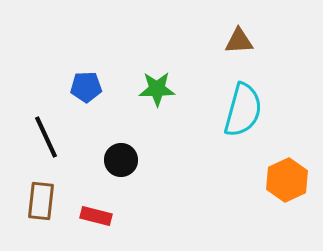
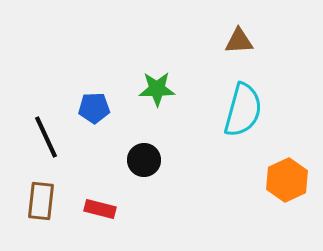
blue pentagon: moved 8 px right, 21 px down
black circle: moved 23 px right
red rectangle: moved 4 px right, 7 px up
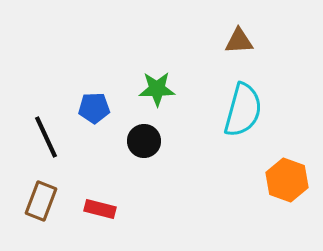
black circle: moved 19 px up
orange hexagon: rotated 15 degrees counterclockwise
brown rectangle: rotated 15 degrees clockwise
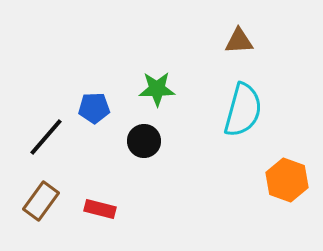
black line: rotated 66 degrees clockwise
brown rectangle: rotated 15 degrees clockwise
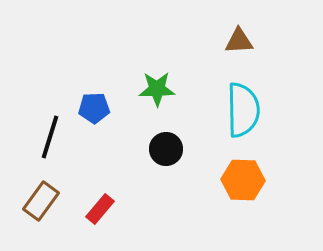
cyan semicircle: rotated 16 degrees counterclockwise
black line: moved 4 px right; rotated 24 degrees counterclockwise
black circle: moved 22 px right, 8 px down
orange hexagon: moved 44 px left; rotated 18 degrees counterclockwise
red rectangle: rotated 64 degrees counterclockwise
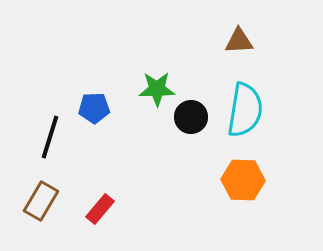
cyan semicircle: moved 2 px right; rotated 10 degrees clockwise
black circle: moved 25 px right, 32 px up
brown rectangle: rotated 6 degrees counterclockwise
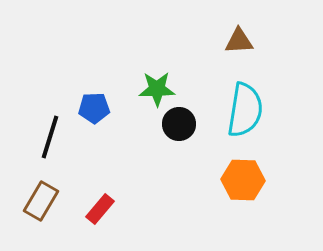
black circle: moved 12 px left, 7 px down
